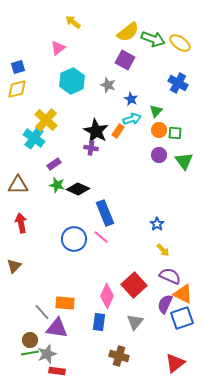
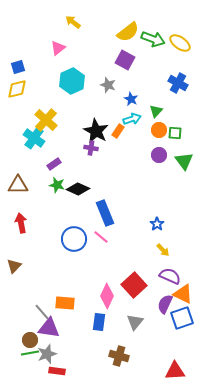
purple triangle at (57, 328): moved 8 px left
red triangle at (175, 363): moved 8 px down; rotated 35 degrees clockwise
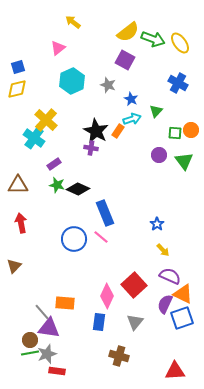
yellow ellipse at (180, 43): rotated 20 degrees clockwise
orange circle at (159, 130): moved 32 px right
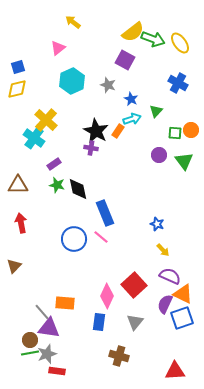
yellow semicircle at (128, 32): moved 5 px right
black diamond at (78, 189): rotated 55 degrees clockwise
blue star at (157, 224): rotated 16 degrees counterclockwise
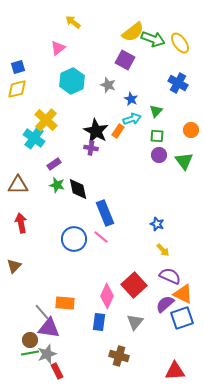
green square at (175, 133): moved 18 px left, 3 px down
purple semicircle at (165, 304): rotated 24 degrees clockwise
red rectangle at (57, 371): rotated 56 degrees clockwise
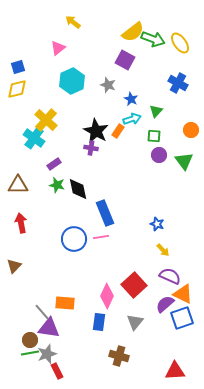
green square at (157, 136): moved 3 px left
pink line at (101, 237): rotated 49 degrees counterclockwise
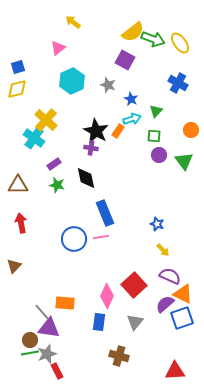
black diamond at (78, 189): moved 8 px right, 11 px up
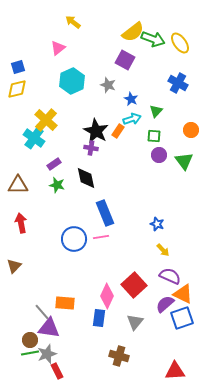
blue rectangle at (99, 322): moved 4 px up
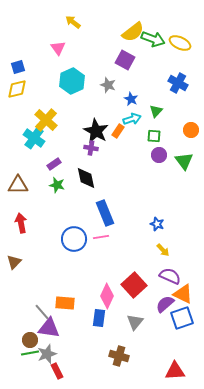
yellow ellipse at (180, 43): rotated 30 degrees counterclockwise
pink triangle at (58, 48): rotated 28 degrees counterclockwise
brown triangle at (14, 266): moved 4 px up
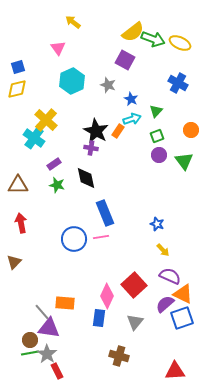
green square at (154, 136): moved 3 px right; rotated 24 degrees counterclockwise
gray star at (47, 354): rotated 18 degrees counterclockwise
